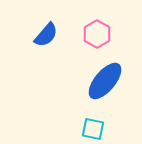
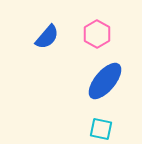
blue semicircle: moved 1 px right, 2 px down
cyan square: moved 8 px right
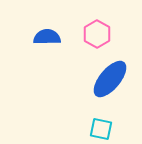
blue semicircle: rotated 132 degrees counterclockwise
blue ellipse: moved 5 px right, 2 px up
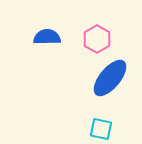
pink hexagon: moved 5 px down
blue ellipse: moved 1 px up
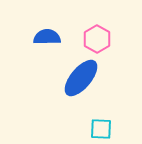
blue ellipse: moved 29 px left
cyan square: rotated 10 degrees counterclockwise
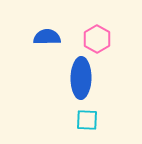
blue ellipse: rotated 39 degrees counterclockwise
cyan square: moved 14 px left, 9 px up
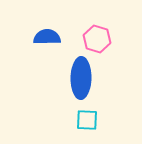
pink hexagon: rotated 12 degrees counterclockwise
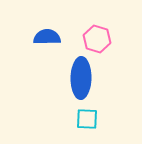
cyan square: moved 1 px up
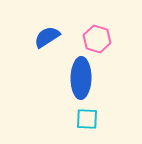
blue semicircle: rotated 32 degrees counterclockwise
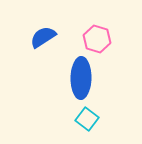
blue semicircle: moved 4 px left
cyan square: rotated 35 degrees clockwise
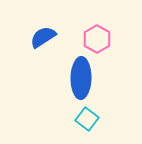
pink hexagon: rotated 12 degrees clockwise
